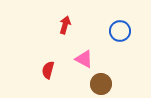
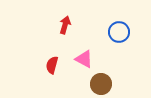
blue circle: moved 1 px left, 1 px down
red semicircle: moved 4 px right, 5 px up
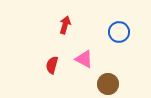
brown circle: moved 7 px right
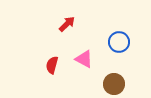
red arrow: moved 2 px right, 1 px up; rotated 30 degrees clockwise
blue circle: moved 10 px down
brown circle: moved 6 px right
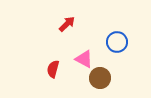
blue circle: moved 2 px left
red semicircle: moved 1 px right, 4 px down
brown circle: moved 14 px left, 6 px up
